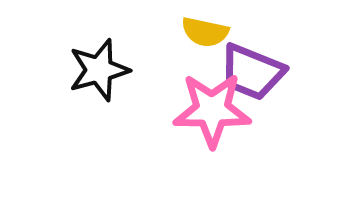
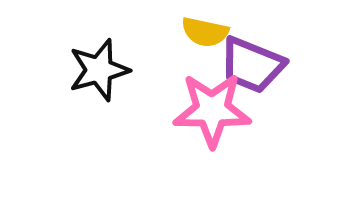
purple trapezoid: moved 7 px up
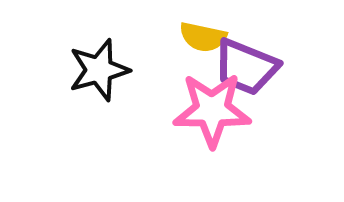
yellow semicircle: moved 2 px left, 5 px down
purple trapezoid: moved 6 px left, 2 px down
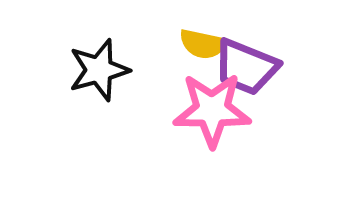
yellow semicircle: moved 7 px down
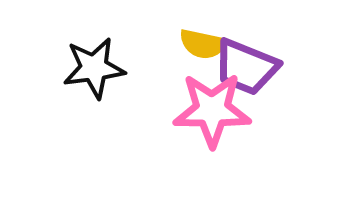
black star: moved 5 px left, 2 px up; rotated 8 degrees clockwise
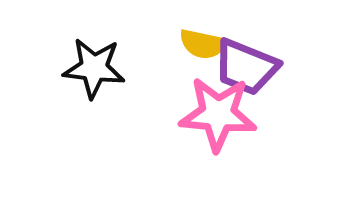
black star: rotated 14 degrees clockwise
pink star: moved 6 px right, 4 px down; rotated 4 degrees clockwise
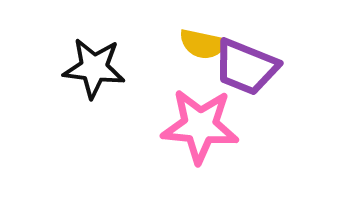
pink star: moved 18 px left, 12 px down
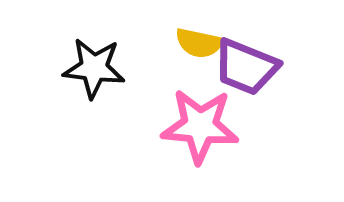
yellow semicircle: moved 4 px left, 1 px up
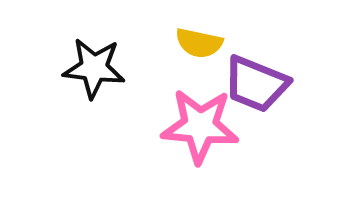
purple trapezoid: moved 10 px right, 17 px down
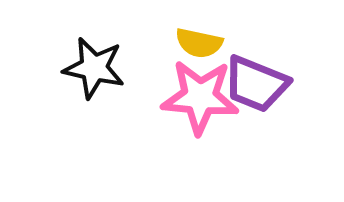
black star: rotated 6 degrees clockwise
pink star: moved 29 px up
